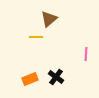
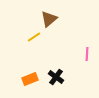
yellow line: moved 2 px left; rotated 32 degrees counterclockwise
pink line: moved 1 px right
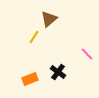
yellow line: rotated 24 degrees counterclockwise
pink line: rotated 48 degrees counterclockwise
black cross: moved 2 px right, 5 px up
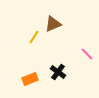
brown triangle: moved 4 px right, 5 px down; rotated 18 degrees clockwise
